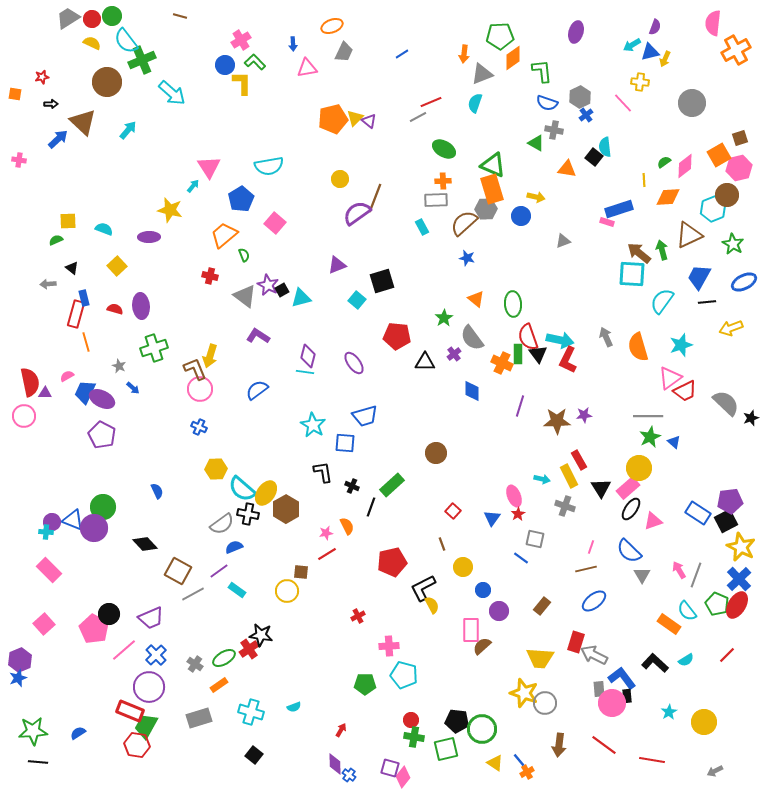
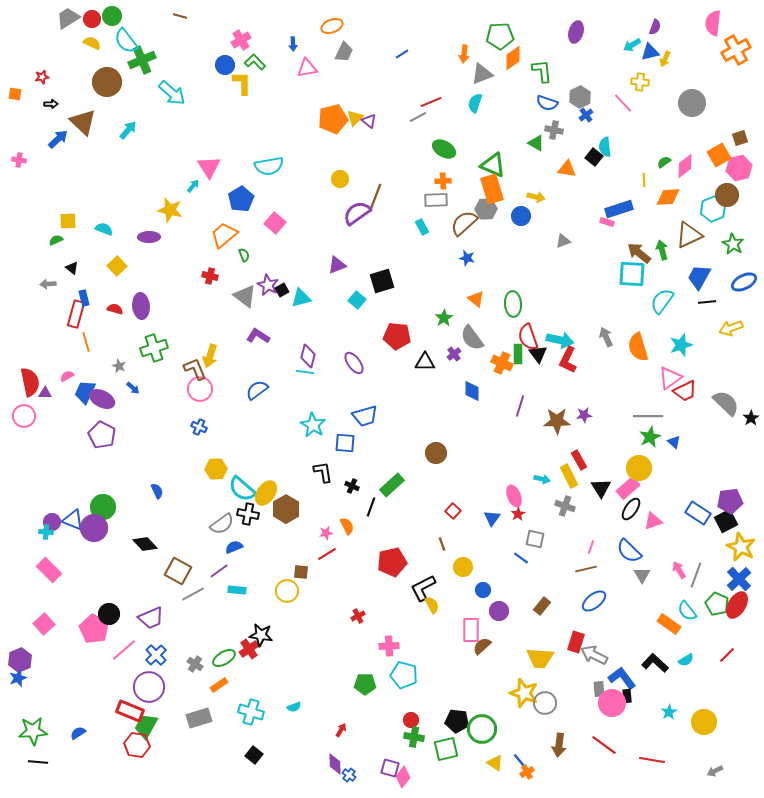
black star at (751, 418): rotated 14 degrees counterclockwise
cyan rectangle at (237, 590): rotated 30 degrees counterclockwise
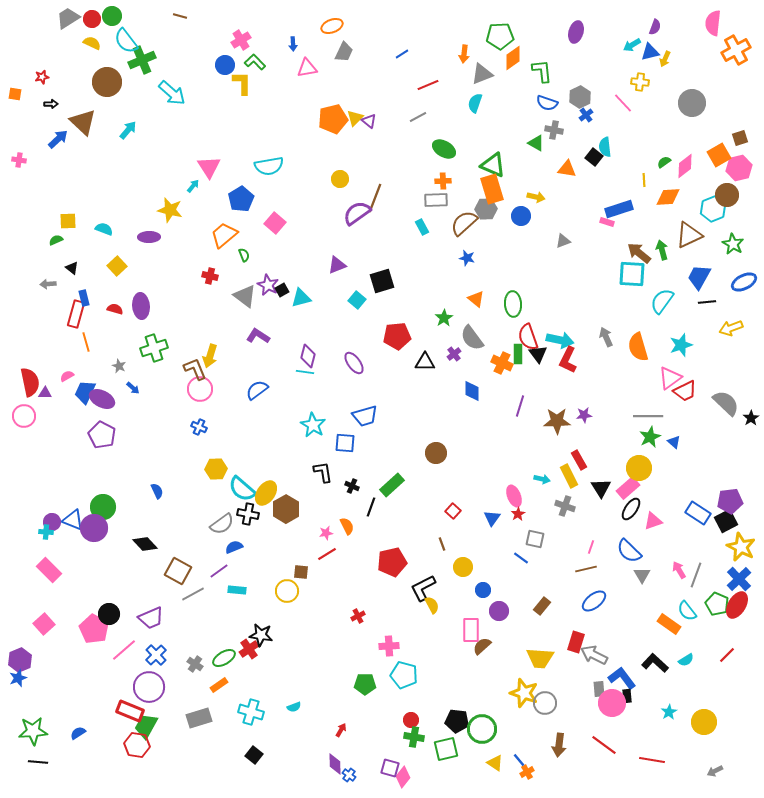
red line at (431, 102): moved 3 px left, 17 px up
red pentagon at (397, 336): rotated 12 degrees counterclockwise
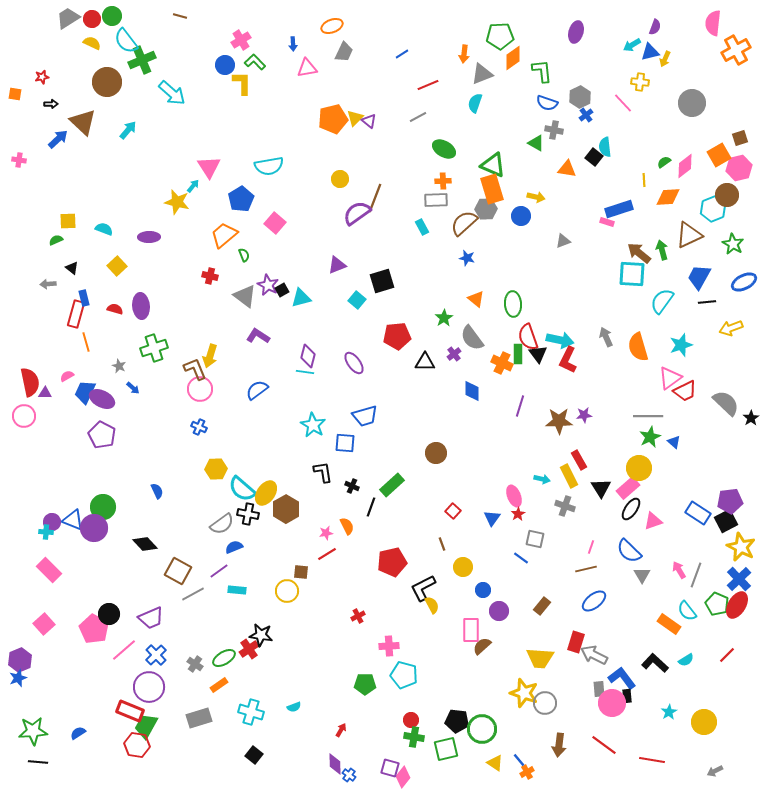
yellow star at (170, 210): moved 7 px right, 8 px up
brown star at (557, 421): moved 2 px right
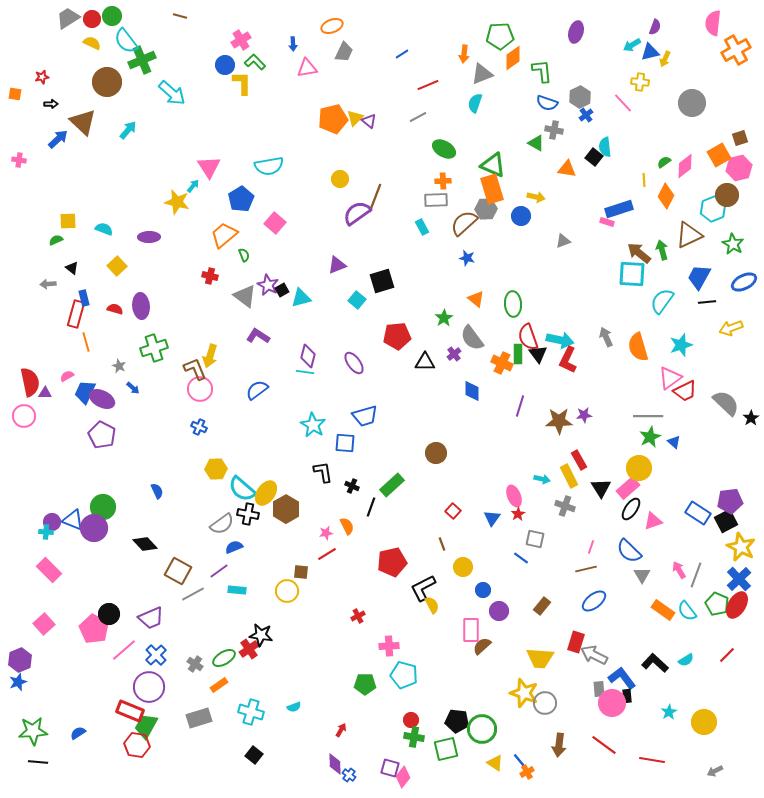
orange diamond at (668, 197): moved 2 px left, 1 px up; rotated 60 degrees counterclockwise
orange rectangle at (669, 624): moved 6 px left, 14 px up
blue star at (18, 678): moved 4 px down
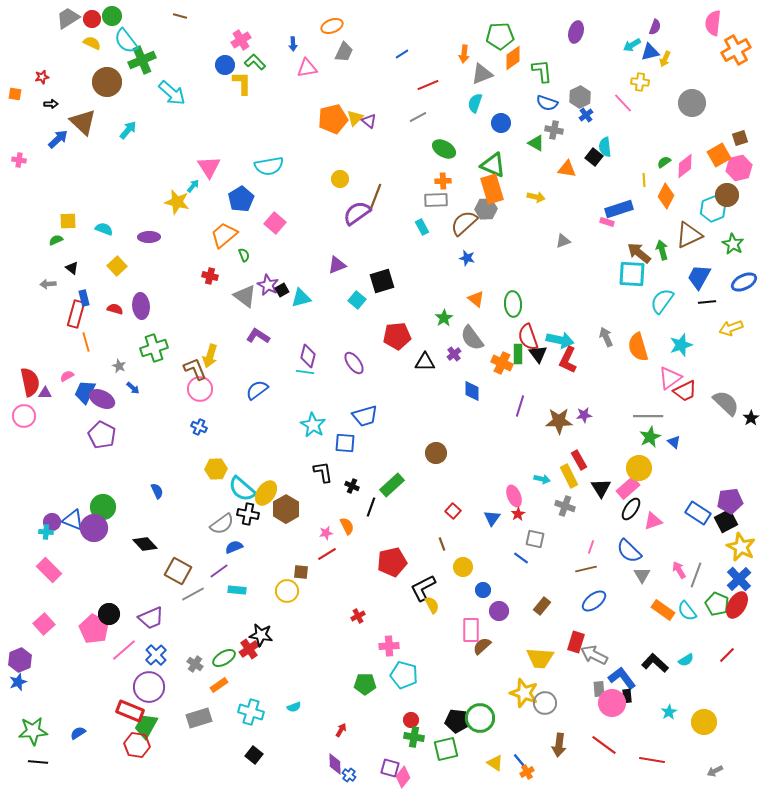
blue circle at (521, 216): moved 20 px left, 93 px up
green circle at (482, 729): moved 2 px left, 11 px up
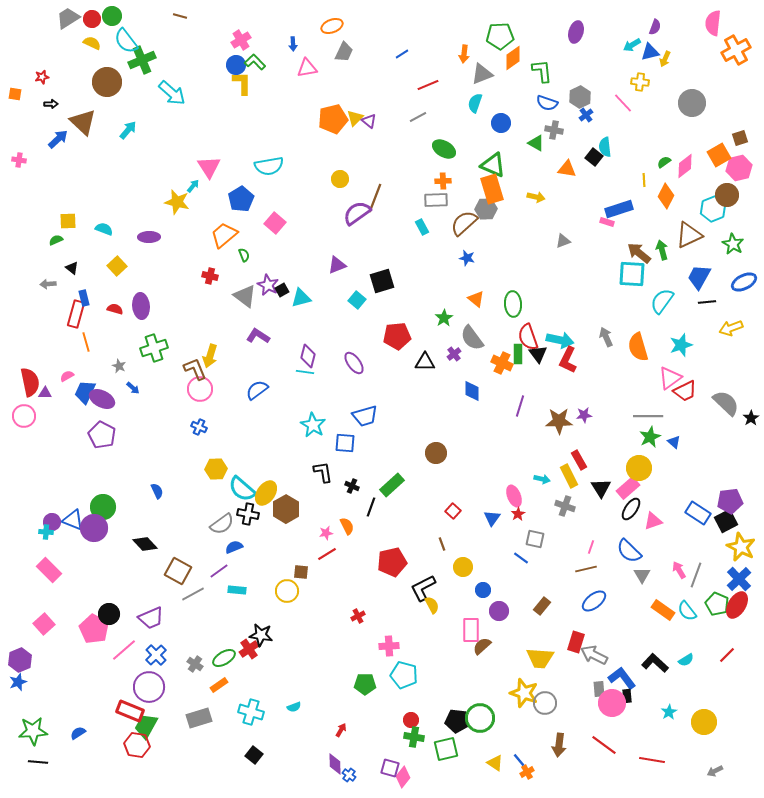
blue circle at (225, 65): moved 11 px right
